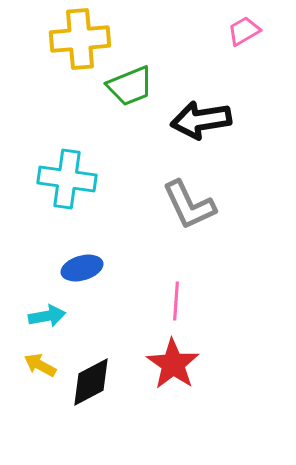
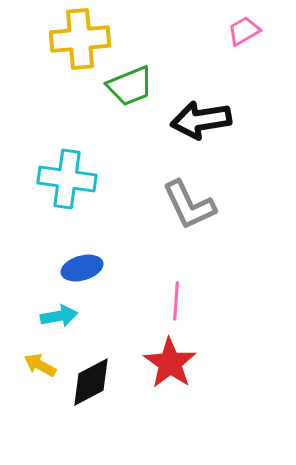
cyan arrow: moved 12 px right
red star: moved 3 px left, 1 px up
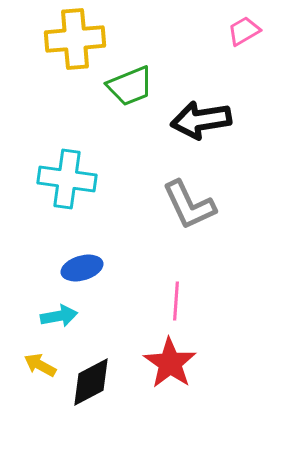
yellow cross: moved 5 px left
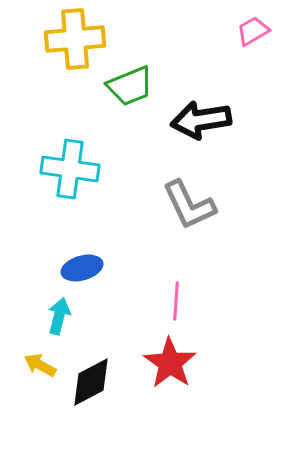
pink trapezoid: moved 9 px right
cyan cross: moved 3 px right, 10 px up
cyan arrow: rotated 66 degrees counterclockwise
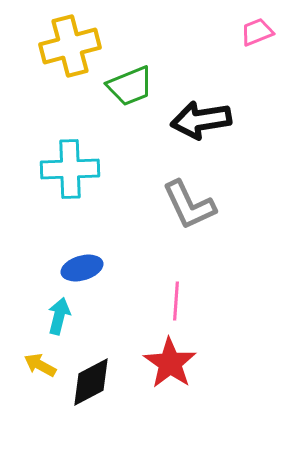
pink trapezoid: moved 4 px right, 1 px down; rotated 8 degrees clockwise
yellow cross: moved 5 px left, 7 px down; rotated 10 degrees counterclockwise
cyan cross: rotated 10 degrees counterclockwise
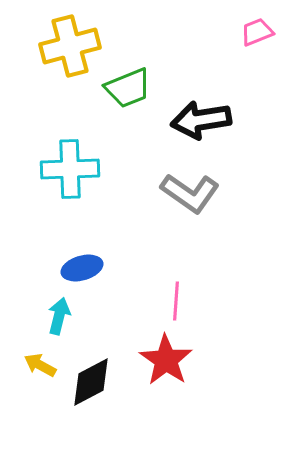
green trapezoid: moved 2 px left, 2 px down
gray L-shape: moved 1 px right, 12 px up; rotated 30 degrees counterclockwise
red star: moved 4 px left, 3 px up
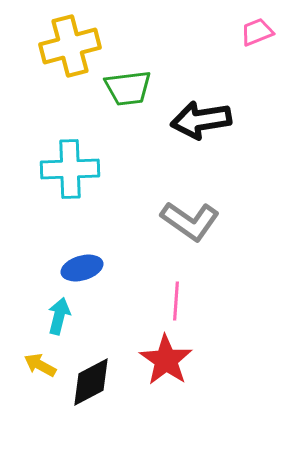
green trapezoid: rotated 15 degrees clockwise
gray L-shape: moved 28 px down
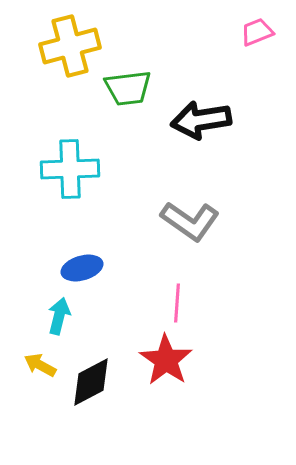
pink line: moved 1 px right, 2 px down
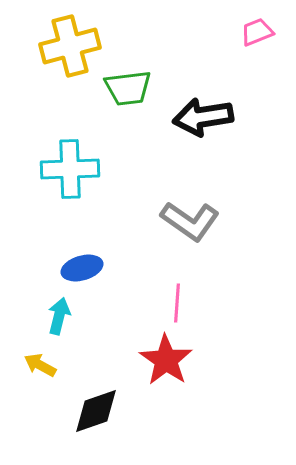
black arrow: moved 2 px right, 3 px up
black diamond: moved 5 px right, 29 px down; rotated 8 degrees clockwise
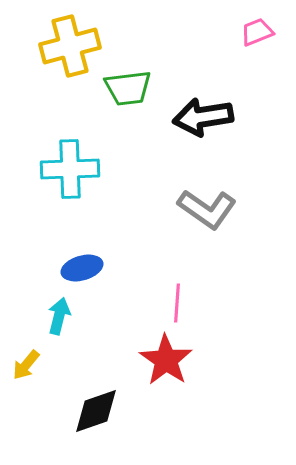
gray L-shape: moved 17 px right, 12 px up
yellow arrow: moved 14 px left; rotated 80 degrees counterclockwise
